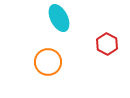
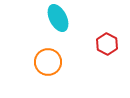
cyan ellipse: moved 1 px left
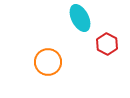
cyan ellipse: moved 22 px right
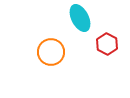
orange circle: moved 3 px right, 10 px up
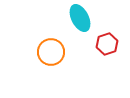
red hexagon: rotated 15 degrees clockwise
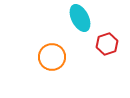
orange circle: moved 1 px right, 5 px down
